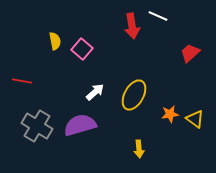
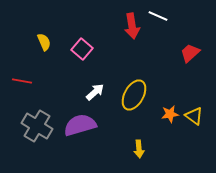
yellow semicircle: moved 11 px left, 1 px down; rotated 12 degrees counterclockwise
yellow triangle: moved 1 px left, 3 px up
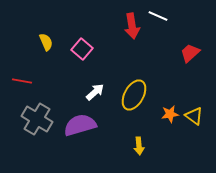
yellow semicircle: moved 2 px right
gray cross: moved 7 px up
yellow arrow: moved 3 px up
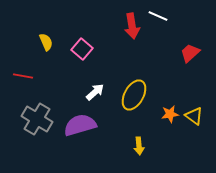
red line: moved 1 px right, 5 px up
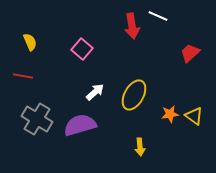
yellow semicircle: moved 16 px left
yellow arrow: moved 1 px right, 1 px down
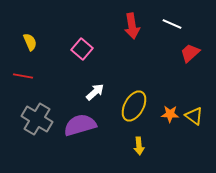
white line: moved 14 px right, 8 px down
yellow ellipse: moved 11 px down
orange star: rotated 12 degrees clockwise
yellow arrow: moved 1 px left, 1 px up
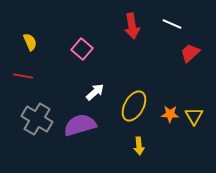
yellow triangle: rotated 24 degrees clockwise
